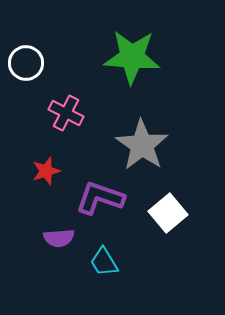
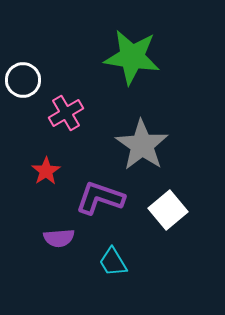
green star: rotated 4 degrees clockwise
white circle: moved 3 px left, 17 px down
pink cross: rotated 32 degrees clockwise
red star: rotated 16 degrees counterclockwise
white square: moved 3 px up
cyan trapezoid: moved 9 px right
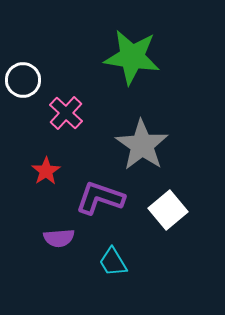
pink cross: rotated 16 degrees counterclockwise
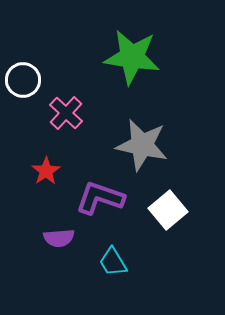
gray star: rotated 22 degrees counterclockwise
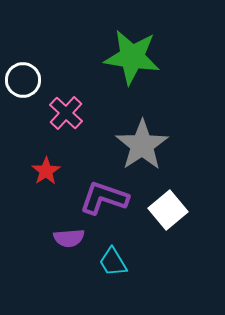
gray star: rotated 26 degrees clockwise
purple L-shape: moved 4 px right
purple semicircle: moved 10 px right
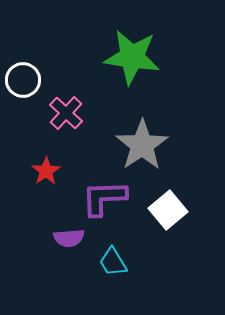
purple L-shape: rotated 21 degrees counterclockwise
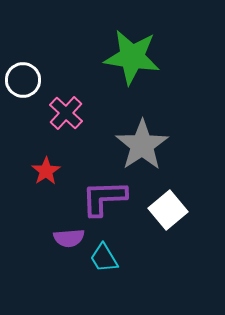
cyan trapezoid: moved 9 px left, 4 px up
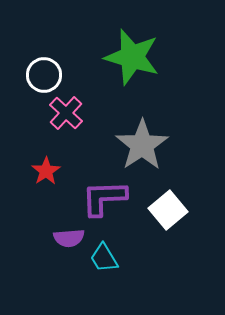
green star: rotated 8 degrees clockwise
white circle: moved 21 px right, 5 px up
